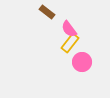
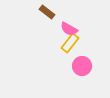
pink semicircle: rotated 24 degrees counterclockwise
pink circle: moved 4 px down
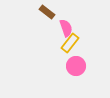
pink semicircle: moved 3 px left, 1 px up; rotated 138 degrees counterclockwise
pink circle: moved 6 px left
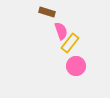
brown rectangle: rotated 21 degrees counterclockwise
pink semicircle: moved 5 px left, 3 px down
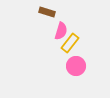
pink semicircle: rotated 36 degrees clockwise
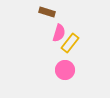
pink semicircle: moved 2 px left, 2 px down
pink circle: moved 11 px left, 4 px down
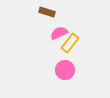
pink semicircle: rotated 132 degrees counterclockwise
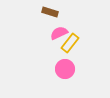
brown rectangle: moved 3 px right
pink circle: moved 1 px up
